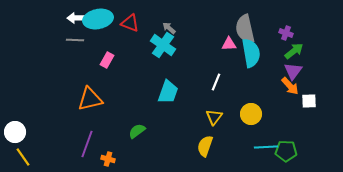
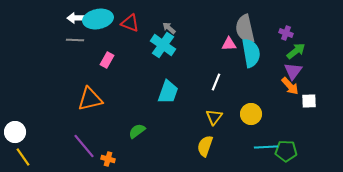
green arrow: moved 2 px right
purple line: moved 3 px left, 2 px down; rotated 60 degrees counterclockwise
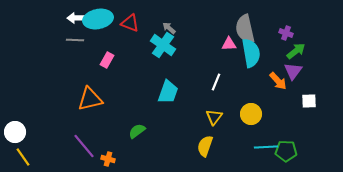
orange arrow: moved 12 px left, 5 px up
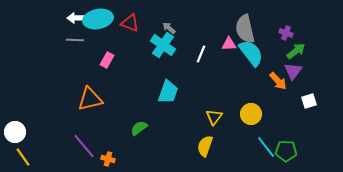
cyan semicircle: rotated 28 degrees counterclockwise
white line: moved 15 px left, 28 px up
white square: rotated 14 degrees counterclockwise
green semicircle: moved 2 px right, 3 px up
cyan line: rotated 55 degrees clockwise
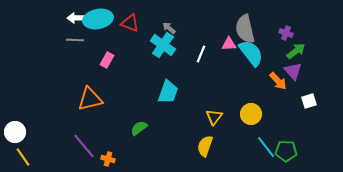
purple triangle: rotated 18 degrees counterclockwise
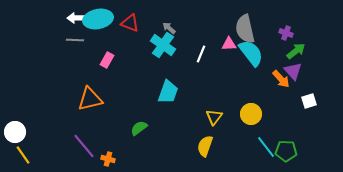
orange arrow: moved 3 px right, 2 px up
yellow line: moved 2 px up
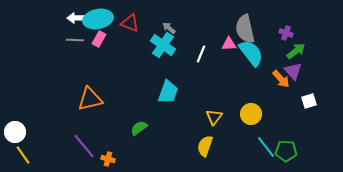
pink rectangle: moved 8 px left, 21 px up
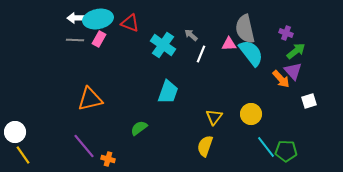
gray arrow: moved 22 px right, 7 px down
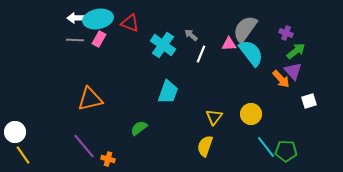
gray semicircle: rotated 48 degrees clockwise
